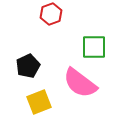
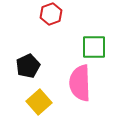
pink semicircle: rotated 51 degrees clockwise
yellow square: rotated 20 degrees counterclockwise
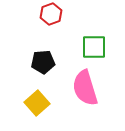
black pentagon: moved 15 px right, 4 px up; rotated 20 degrees clockwise
pink semicircle: moved 5 px right, 5 px down; rotated 15 degrees counterclockwise
yellow square: moved 2 px left, 1 px down
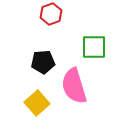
pink semicircle: moved 11 px left, 2 px up
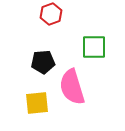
pink semicircle: moved 2 px left, 1 px down
yellow square: rotated 35 degrees clockwise
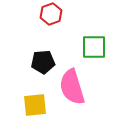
yellow square: moved 2 px left, 2 px down
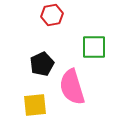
red hexagon: moved 1 px right, 1 px down; rotated 10 degrees clockwise
black pentagon: moved 1 px left, 2 px down; rotated 20 degrees counterclockwise
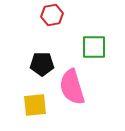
black pentagon: rotated 25 degrees clockwise
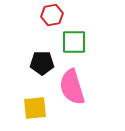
green square: moved 20 px left, 5 px up
black pentagon: moved 1 px up
yellow square: moved 3 px down
